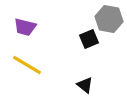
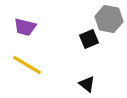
black triangle: moved 2 px right, 1 px up
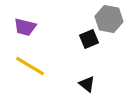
yellow line: moved 3 px right, 1 px down
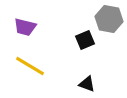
black square: moved 4 px left, 1 px down
black triangle: rotated 18 degrees counterclockwise
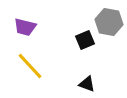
gray hexagon: moved 3 px down
yellow line: rotated 16 degrees clockwise
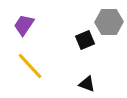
gray hexagon: rotated 12 degrees counterclockwise
purple trapezoid: moved 1 px left, 2 px up; rotated 110 degrees clockwise
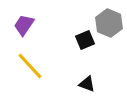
gray hexagon: moved 1 px down; rotated 24 degrees clockwise
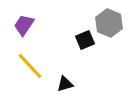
black triangle: moved 22 px left; rotated 36 degrees counterclockwise
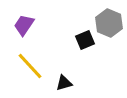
black triangle: moved 1 px left, 1 px up
